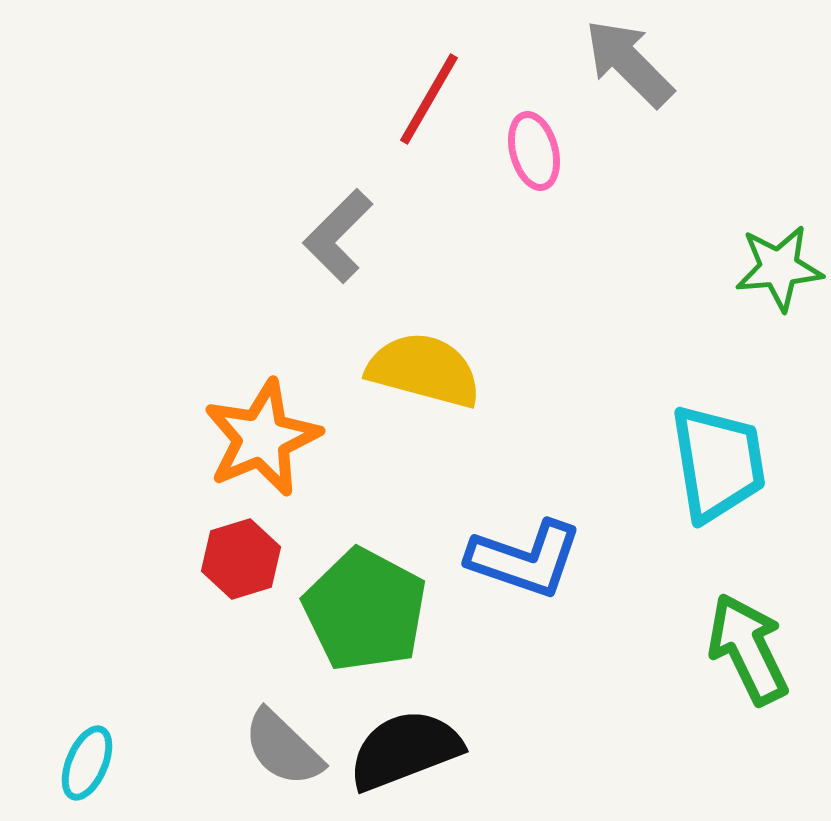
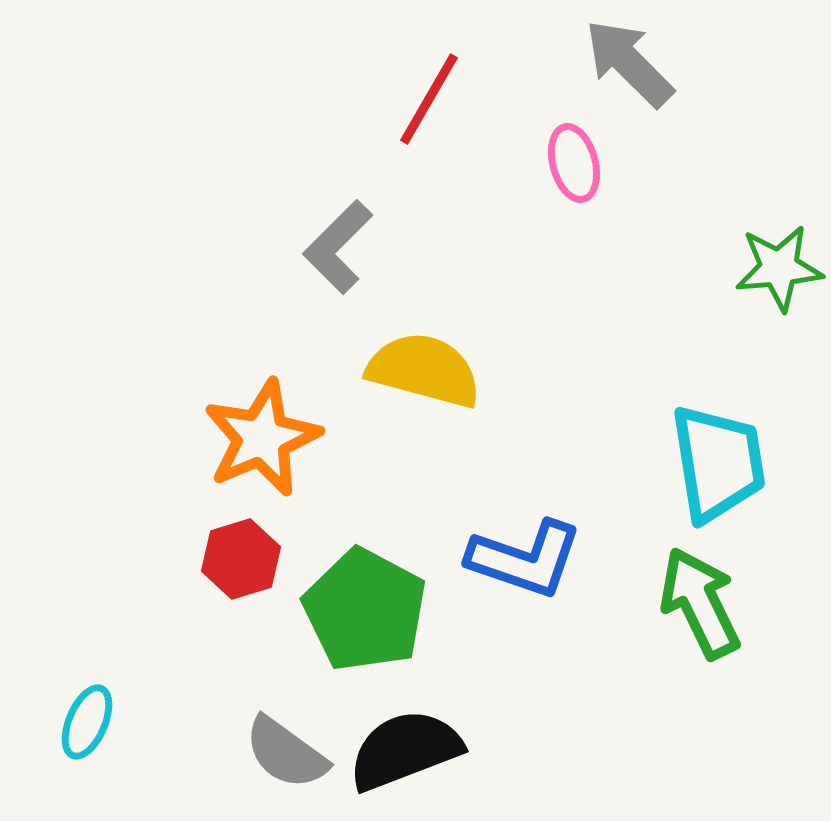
pink ellipse: moved 40 px right, 12 px down
gray L-shape: moved 11 px down
green arrow: moved 48 px left, 46 px up
gray semicircle: moved 3 px right, 5 px down; rotated 8 degrees counterclockwise
cyan ellipse: moved 41 px up
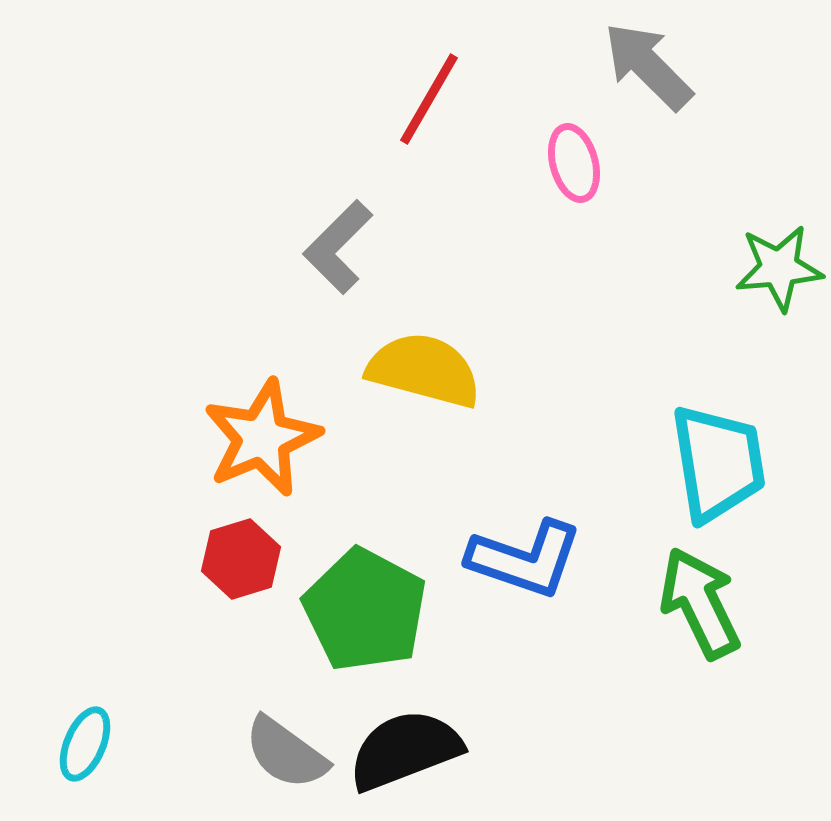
gray arrow: moved 19 px right, 3 px down
cyan ellipse: moved 2 px left, 22 px down
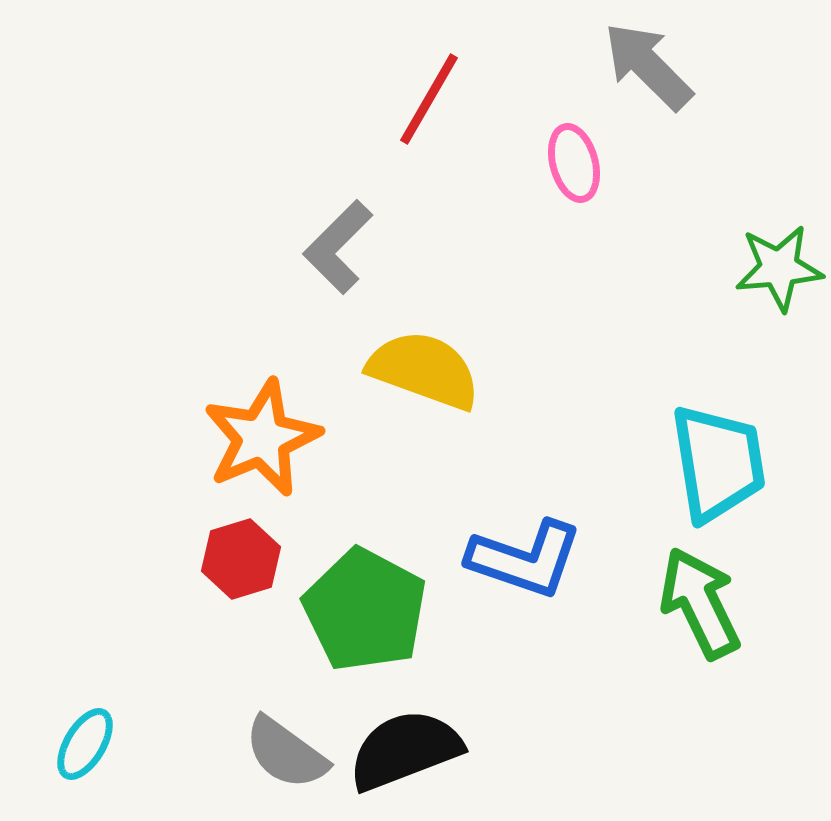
yellow semicircle: rotated 5 degrees clockwise
cyan ellipse: rotated 8 degrees clockwise
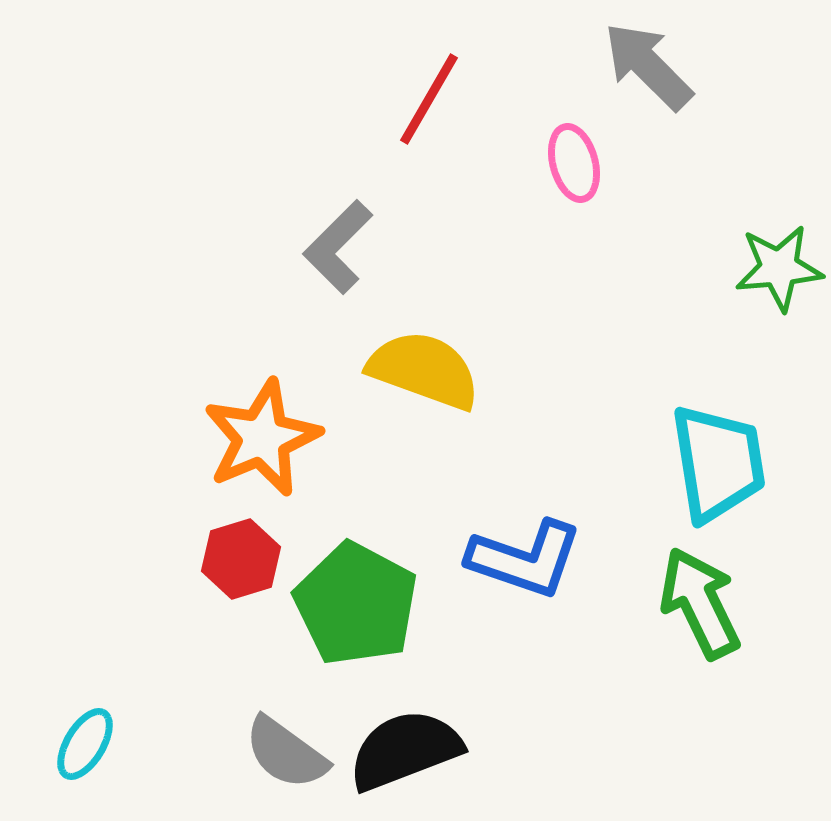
green pentagon: moved 9 px left, 6 px up
